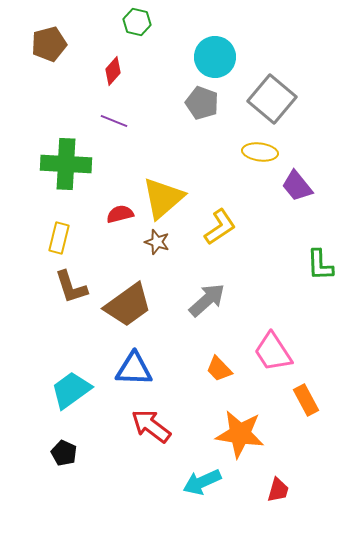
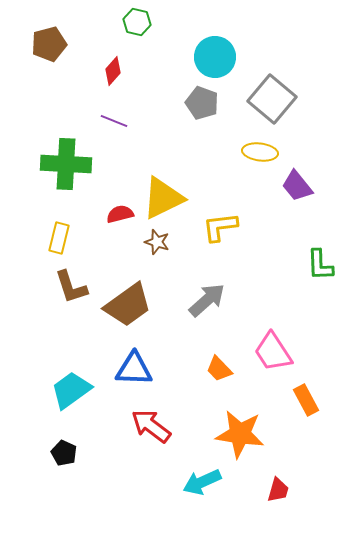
yellow triangle: rotated 15 degrees clockwise
yellow L-shape: rotated 153 degrees counterclockwise
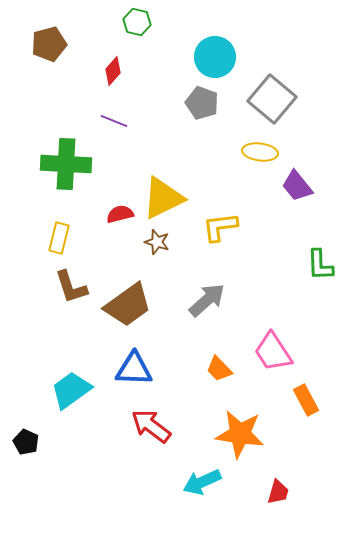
black pentagon: moved 38 px left, 11 px up
red trapezoid: moved 2 px down
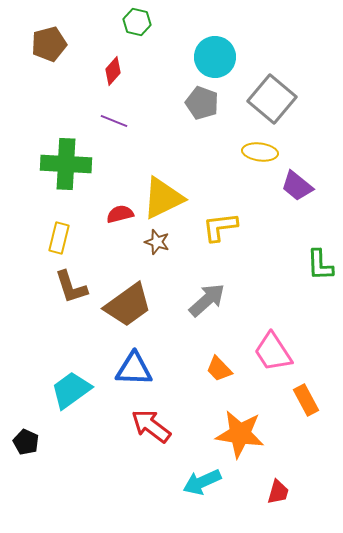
purple trapezoid: rotated 12 degrees counterclockwise
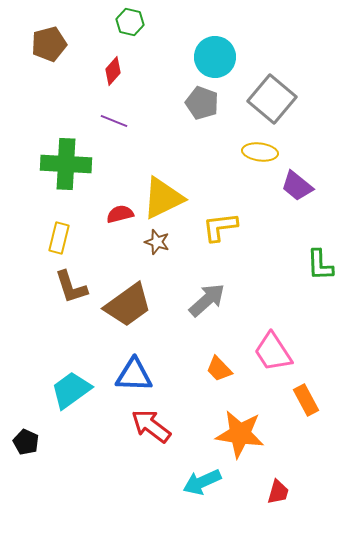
green hexagon: moved 7 px left
blue triangle: moved 6 px down
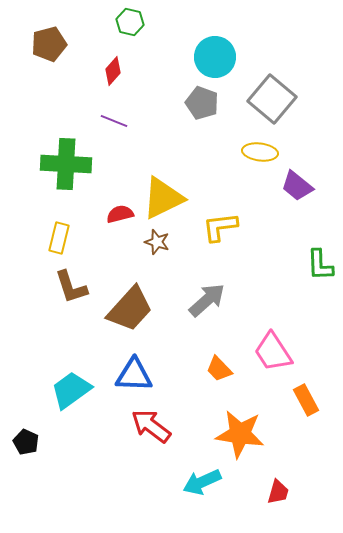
brown trapezoid: moved 2 px right, 4 px down; rotated 12 degrees counterclockwise
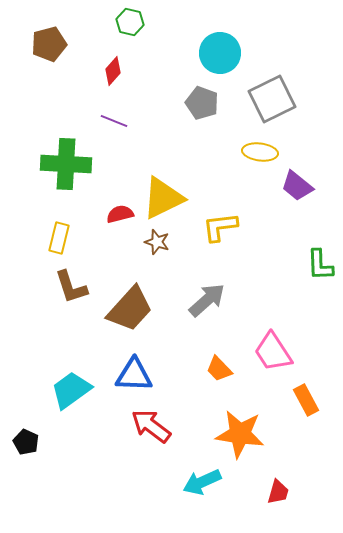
cyan circle: moved 5 px right, 4 px up
gray square: rotated 24 degrees clockwise
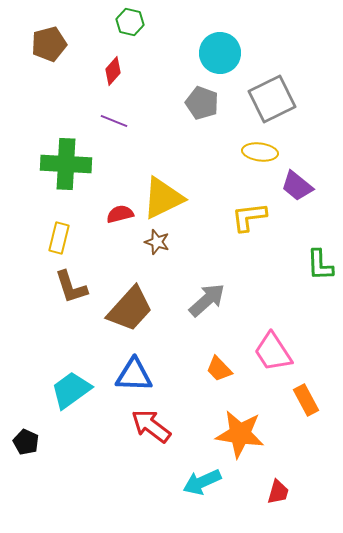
yellow L-shape: moved 29 px right, 10 px up
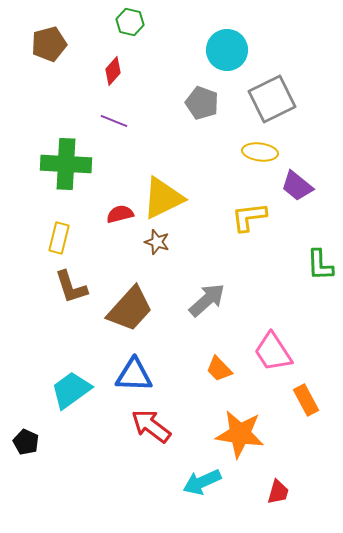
cyan circle: moved 7 px right, 3 px up
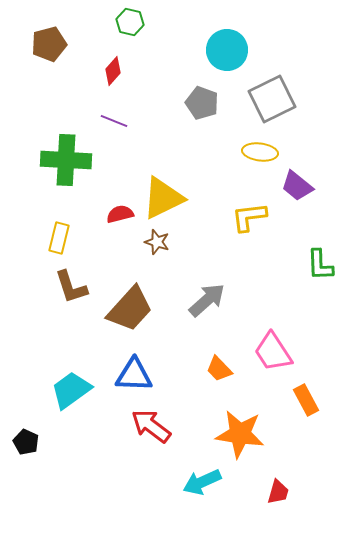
green cross: moved 4 px up
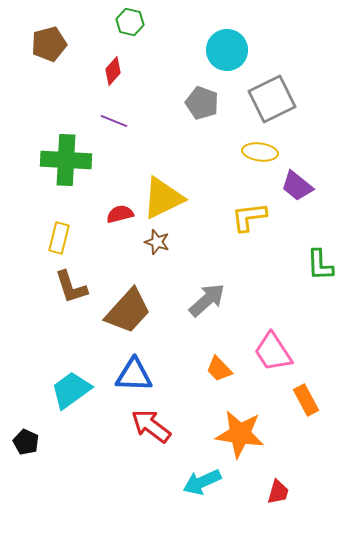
brown trapezoid: moved 2 px left, 2 px down
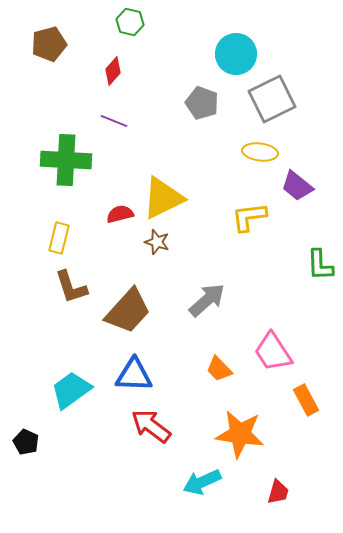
cyan circle: moved 9 px right, 4 px down
